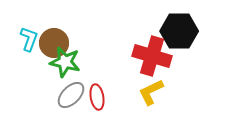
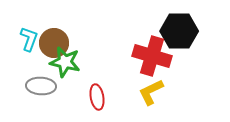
gray ellipse: moved 30 px left, 9 px up; rotated 48 degrees clockwise
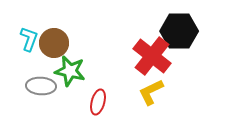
red cross: rotated 21 degrees clockwise
green star: moved 5 px right, 9 px down
red ellipse: moved 1 px right, 5 px down; rotated 25 degrees clockwise
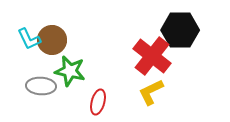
black hexagon: moved 1 px right, 1 px up
cyan L-shape: rotated 135 degrees clockwise
brown circle: moved 2 px left, 3 px up
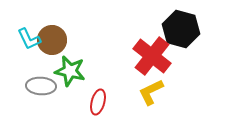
black hexagon: moved 1 px right, 1 px up; rotated 15 degrees clockwise
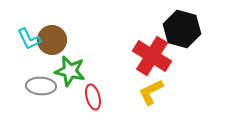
black hexagon: moved 1 px right
red cross: rotated 6 degrees counterclockwise
red ellipse: moved 5 px left, 5 px up; rotated 30 degrees counterclockwise
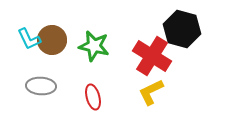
green star: moved 24 px right, 25 px up
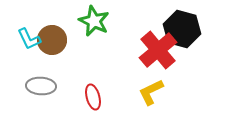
green star: moved 25 px up; rotated 12 degrees clockwise
red cross: moved 6 px right, 6 px up; rotated 18 degrees clockwise
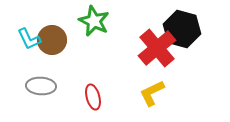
red cross: moved 1 px left, 2 px up
yellow L-shape: moved 1 px right, 1 px down
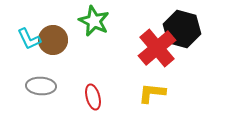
brown circle: moved 1 px right
yellow L-shape: rotated 32 degrees clockwise
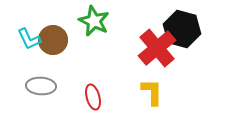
yellow L-shape: moved 1 px up; rotated 84 degrees clockwise
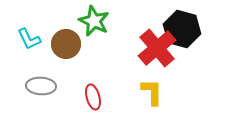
brown circle: moved 13 px right, 4 px down
